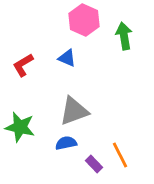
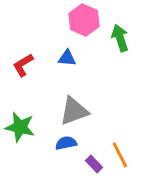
green arrow: moved 4 px left, 2 px down; rotated 8 degrees counterclockwise
blue triangle: rotated 18 degrees counterclockwise
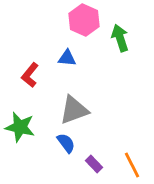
red L-shape: moved 7 px right, 10 px down; rotated 20 degrees counterclockwise
gray triangle: moved 1 px up
blue semicircle: rotated 65 degrees clockwise
orange line: moved 12 px right, 10 px down
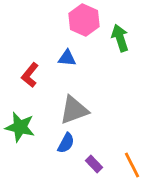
blue semicircle: rotated 65 degrees clockwise
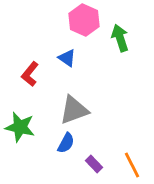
blue triangle: rotated 30 degrees clockwise
red L-shape: moved 1 px up
